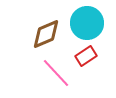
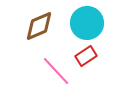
brown diamond: moved 7 px left, 8 px up
pink line: moved 2 px up
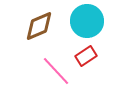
cyan circle: moved 2 px up
